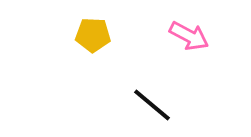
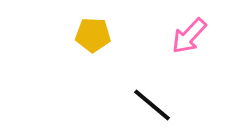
pink arrow: rotated 105 degrees clockwise
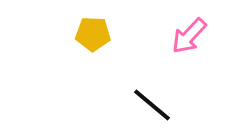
yellow pentagon: moved 1 px up
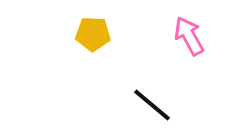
pink arrow: rotated 108 degrees clockwise
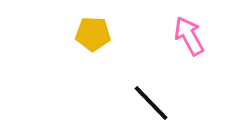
black line: moved 1 px left, 2 px up; rotated 6 degrees clockwise
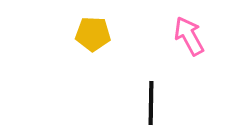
black line: rotated 45 degrees clockwise
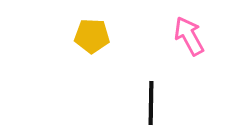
yellow pentagon: moved 1 px left, 2 px down
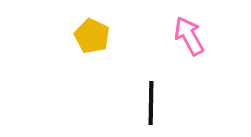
yellow pentagon: rotated 24 degrees clockwise
